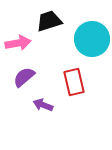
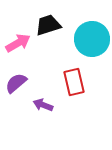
black trapezoid: moved 1 px left, 4 px down
pink arrow: rotated 20 degrees counterclockwise
purple semicircle: moved 8 px left, 6 px down
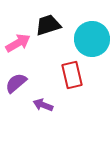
red rectangle: moved 2 px left, 7 px up
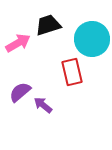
red rectangle: moved 3 px up
purple semicircle: moved 4 px right, 9 px down
purple arrow: rotated 18 degrees clockwise
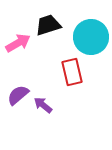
cyan circle: moved 1 px left, 2 px up
purple semicircle: moved 2 px left, 3 px down
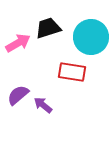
black trapezoid: moved 3 px down
red rectangle: rotated 68 degrees counterclockwise
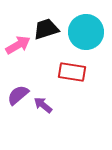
black trapezoid: moved 2 px left, 1 px down
cyan circle: moved 5 px left, 5 px up
pink arrow: moved 2 px down
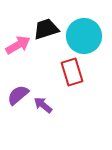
cyan circle: moved 2 px left, 4 px down
red rectangle: rotated 64 degrees clockwise
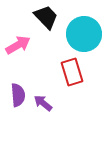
black trapezoid: moved 12 px up; rotated 64 degrees clockwise
cyan circle: moved 2 px up
purple semicircle: rotated 125 degrees clockwise
purple arrow: moved 2 px up
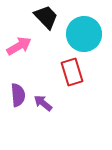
pink arrow: moved 1 px right, 1 px down
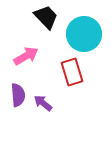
pink arrow: moved 7 px right, 10 px down
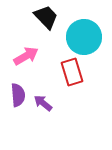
cyan circle: moved 3 px down
